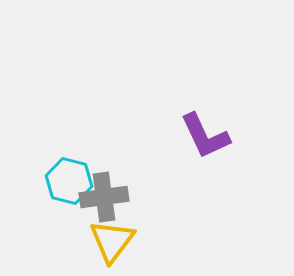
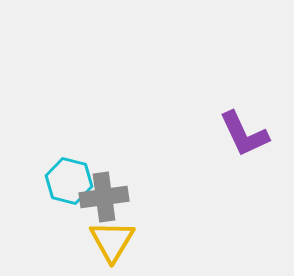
purple L-shape: moved 39 px right, 2 px up
yellow triangle: rotated 6 degrees counterclockwise
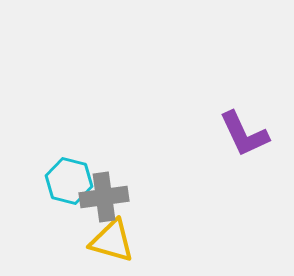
yellow triangle: rotated 45 degrees counterclockwise
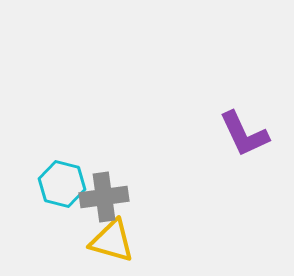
cyan hexagon: moved 7 px left, 3 px down
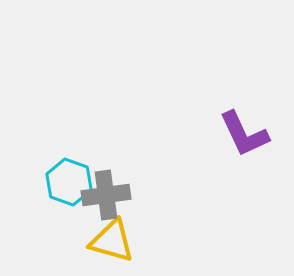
cyan hexagon: moved 7 px right, 2 px up; rotated 6 degrees clockwise
gray cross: moved 2 px right, 2 px up
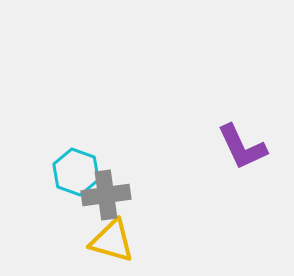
purple L-shape: moved 2 px left, 13 px down
cyan hexagon: moved 7 px right, 10 px up
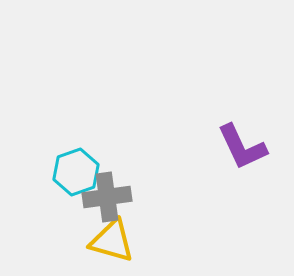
cyan hexagon: rotated 21 degrees clockwise
gray cross: moved 1 px right, 2 px down
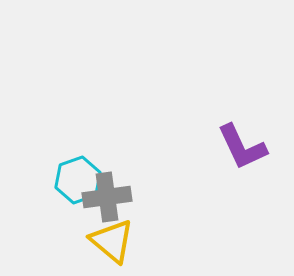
cyan hexagon: moved 2 px right, 8 px down
yellow triangle: rotated 24 degrees clockwise
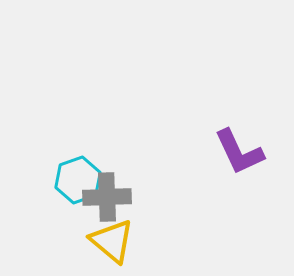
purple L-shape: moved 3 px left, 5 px down
gray cross: rotated 6 degrees clockwise
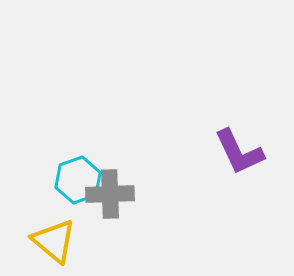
gray cross: moved 3 px right, 3 px up
yellow triangle: moved 58 px left
